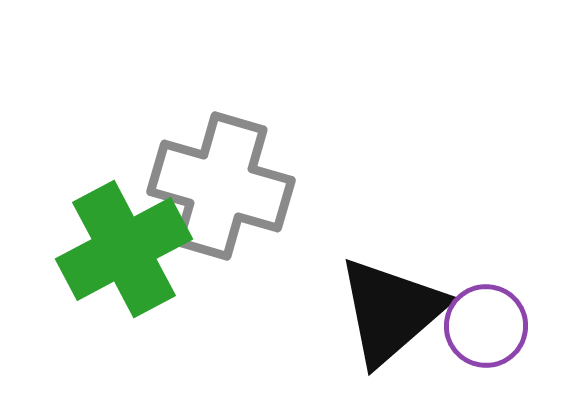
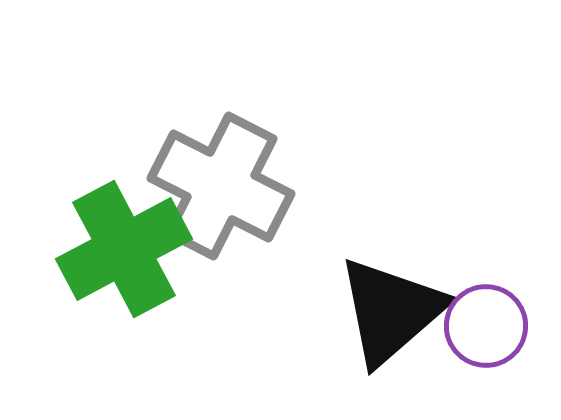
gray cross: rotated 11 degrees clockwise
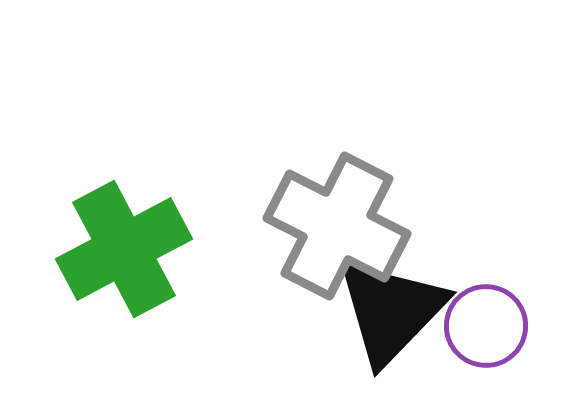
gray cross: moved 116 px right, 40 px down
black triangle: rotated 5 degrees counterclockwise
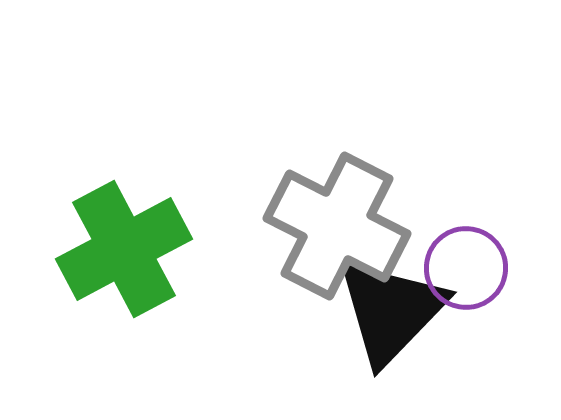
purple circle: moved 20 px left, 58 px up
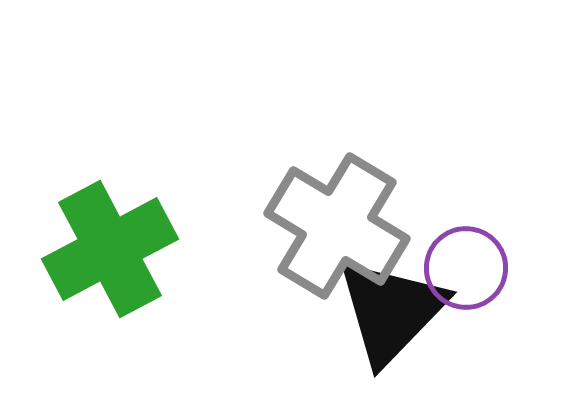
gray cross: rotated 4 degrees clockwise
green cross: moved 14 px left
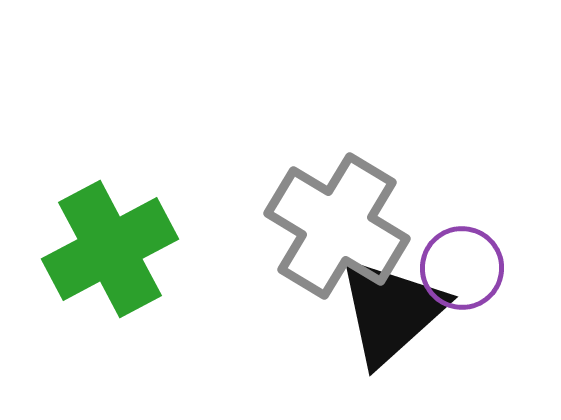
purple circle: moved 4 px left
black triangle: rotated 4 degrees clockwise
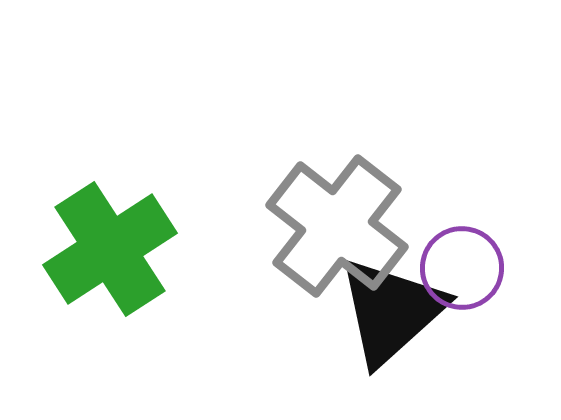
gray cross: rotated 7 degrees clockwise
green cross: rotated 5 degrees counterclockwise
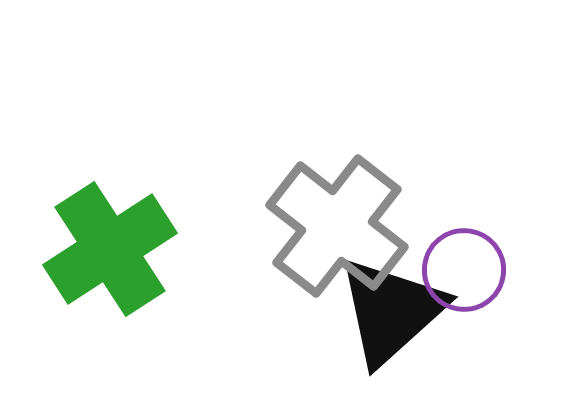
purple circle: moved 2 px right, 2 px down
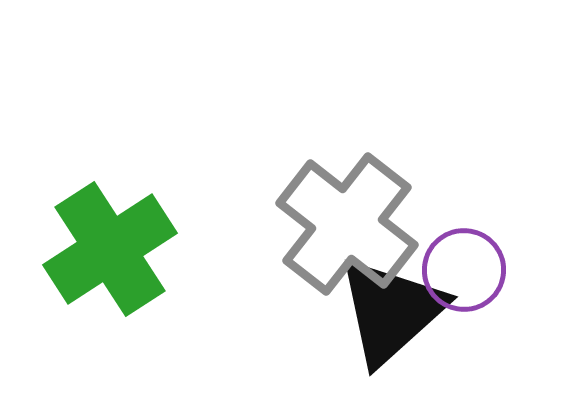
gray cross: moved 10 px right, 2 px up
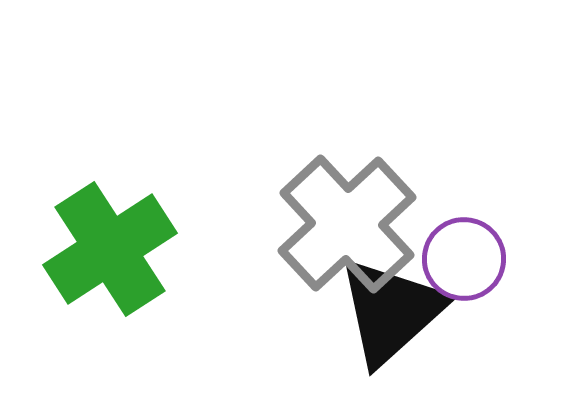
gray cross: rotated 9 degrees clockwise
purple circle: moved 11 px up
